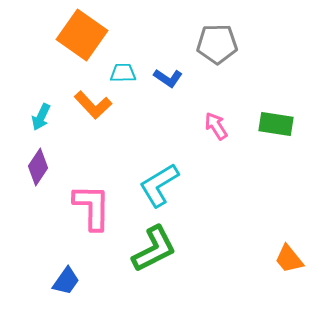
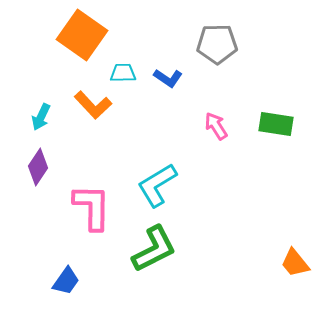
cyan L-shape: moved 2 px left
orange trapezoid: moved 6 px right, 4 px down
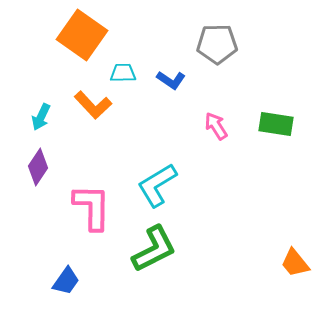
blue L-shape: moved 3 px right, 2 px down
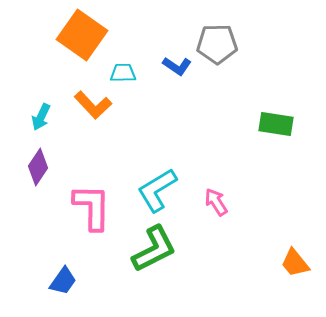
blue L-shape: moved 6 px right, 14 px up
pink arrow: moved 76 px down
cyan L-shape: moved 5 px down
blue trapezoid: moved 3 px left
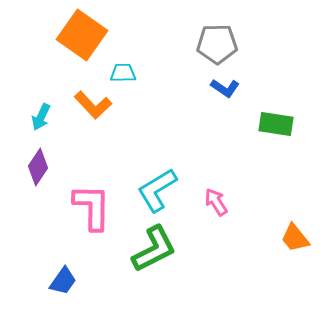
blue L-shape: moved 48 px right, 22 px down
orange trapezoid: moved 25 px up
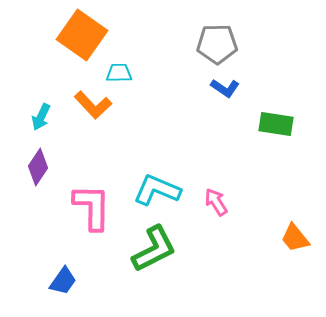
cyan trapezoid: moved 4 px left
cyan L-shape: rotated 54 degrees clockwise
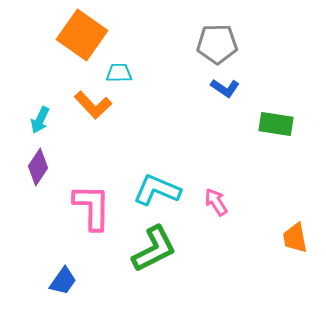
cyan arrow: moved 1 px left, 3 px down
orange trapezoid: rotated 28 degrees clockwise
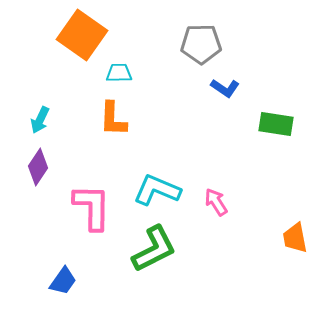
gray pentagon: moved 16 px left
orange L-shape: moved 20 px right, 14 px down; rotated 45 degrees clockwise
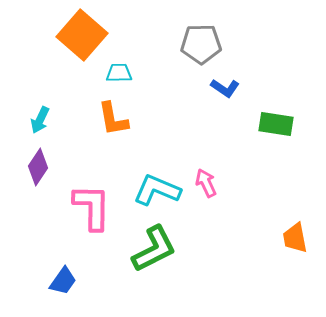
orange square: rotated 6 degrees clockwise
orange L-shape: rotated 12 degrees counterclockwise
pink arrow: moved 10 px left, 19 px up; rotated 8 degrees clockwise
